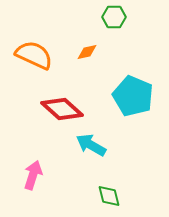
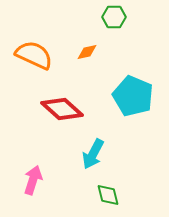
cyan arrow: moved 2 px right, 9 px down; rotated 92 degrees counterclockwise
pink arrow: moved 5 px down
green diamond: moved 1 px left, 1 px up
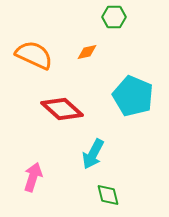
pink arrow: moved 3 px up
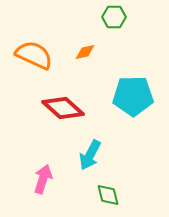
orange diamond: moved 2 px left
cyan pentagon: rotated 24 degrees counterclockwise
red diamond: moved 1 px right, 1 px up
cyan arrow: moved 3 px left, 1 px down
pink arrow: moved 10 px right, 2 px down
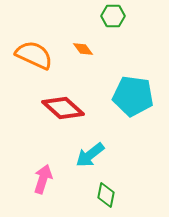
green hexagon: moved 1 px left, 1 px up
orange diamond: moved 2 px left, 3 px up; rotated 65 degrees clockwise
cyan pentagon: rotated 9 degrees clockwise
cyan arrow: rotated 24 degrees clockwise
green diamond: moved 2 px left; rotated 25 degrees clockwise
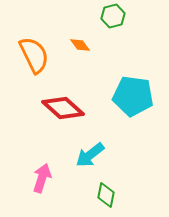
green hexagon: rotated 15 degrees counterclockwise
orange diamond: moved 3 px left, 4 px up
orange semicircle: rotated 39 degrees clockwise
pink arrow: moved 1 px left, 1 px up
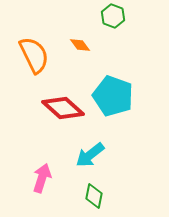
green hexagon: rotated 25 degrees counterclockwise
cyan pentagon: moved 20 px left; rotated 12 degrees clockwise
green diamond: moved 12 px left, 1 px down
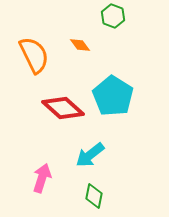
cyan pentagon: rotated 12 degrees clockwise
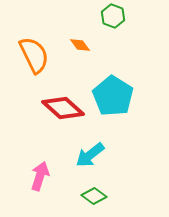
pink arrow: moved 2 px left, 2 px up
green diamond: rotated 65 degrees counterclockwise
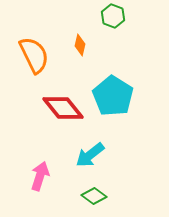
orange diamond: rotated 50 degrees clockwise
red diamond: rotated 9 degrees clockwise
